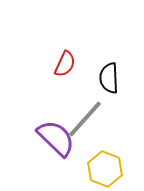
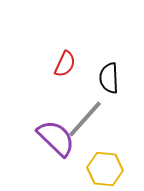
yellow hexagon: rotated 16 degrees counterclockwise
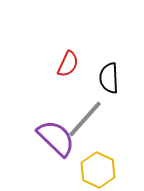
red semicircle: moved 3 px right
yellow hexagon: moved 7 px left, 1 px down; rotated 20 degrees clockwise
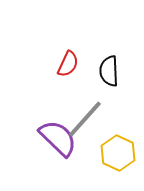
black semicircle: moved 7 px up
purple semicircle: moved 2 px right
yellow hexagon: moved 20 px right, 17 px up
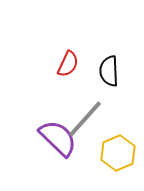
yellow hexagon: rotated 12 degrees clockwise
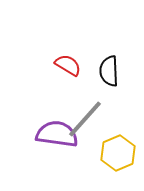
red semicircle: moved 1 px down; rotated 84 degrees counterclockwise
purple semicircle: moved 1 px left, 4 px up; rotated 36 degrees counterclockwise
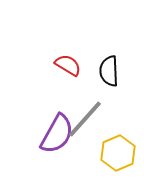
purple semicircle: rotated 111 degrees clockwise
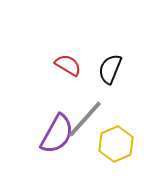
black semicircle: moved 1 px right, 2 px up; rotated 24 degrees clockwise
yellow hexagon: moved 2 px left, 9 px up
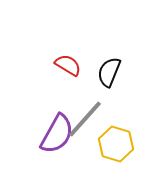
black semicircle: moved 1 px left, 3 px down
yellow hexagon: rotated 20 degrees counterclockwise
